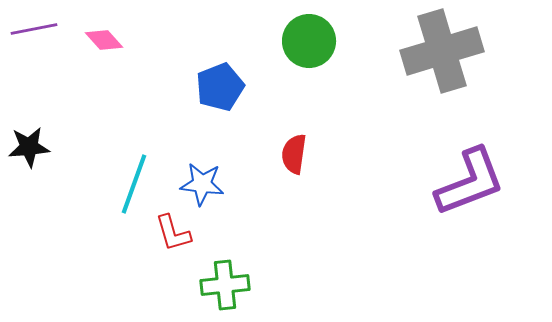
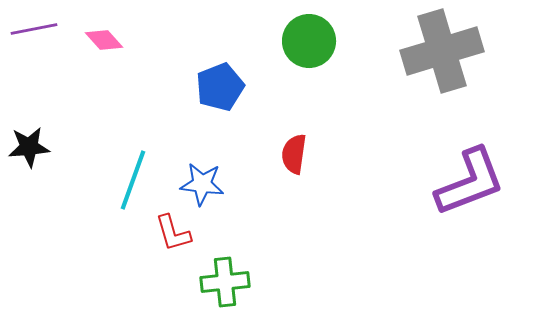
cyan line: moved 1 px left, 4 px up
green cross: moved 3 px up
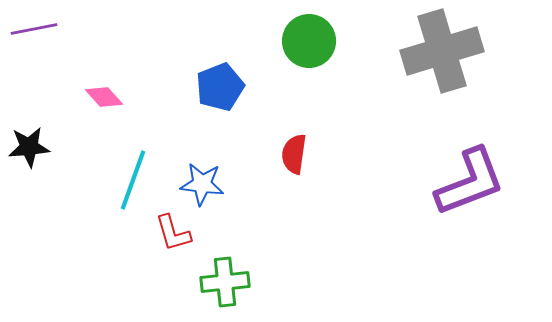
pink diamond: moved 57 px down
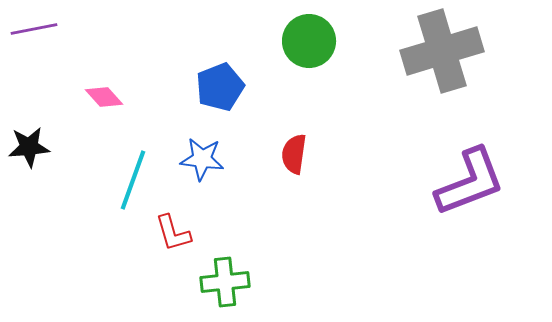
blue star: moved 25 px up
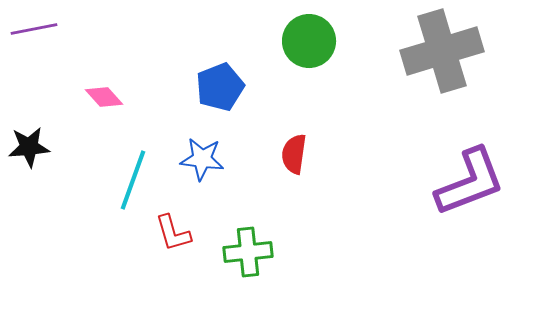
green cross: moved 23 px right, 30 px up
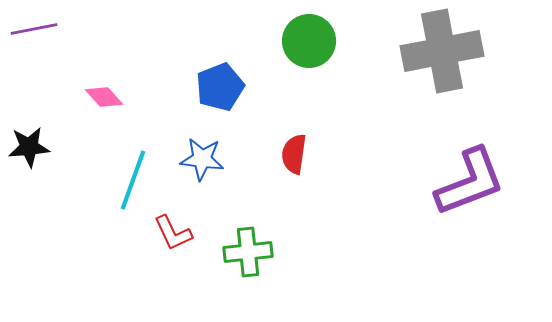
gray cross: rotated 6 degrees clockwise
red L-shape: rotated 9 degrees counterclockwise
